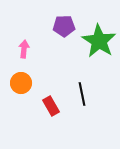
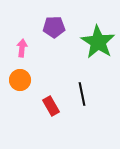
purple pentagon: moved 10 px left, 1 px down
green star: moved 1 px left, 1 px down
pink arrow: moved 2 px left, 1 px up
orange circle: moved 1 px left, 3 px up
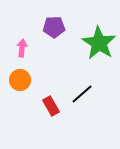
green star: moved 1 px right, 1 px down
black line: rotated 60 degrees clockwise
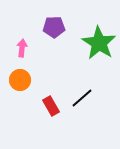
black line: moved 4 px down
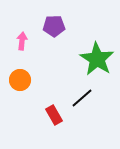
purple pentagon: moved 1 px up
green star: moved 2 px left, 16 px down
pink arrow: moved 7 px up
red rectangle: moved 3 px right, 9 px down
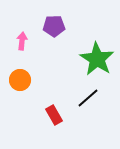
black line: moved 6 px right
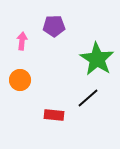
red rectangle: rotated 54 degrees counterclockwise
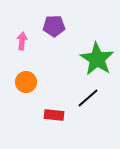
orange circle: moved 6 px right, 2 px down
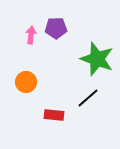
purple pentagon: moved 2 px right, 2 px down
pink arrow: moved 9 px right, 6 px up
green star: rotated 12 degrees counterclockwise
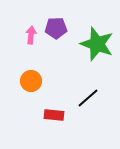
green star: moved 15 px up
orange circle: moved 5 px right, 1 px up
